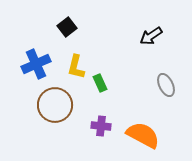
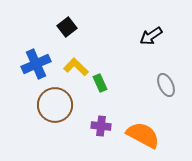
yellow L-shape: rotated 120 degrees clockwise
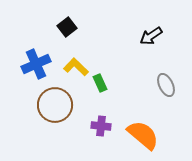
orange semicircle: rotated 12 degrees clockwise
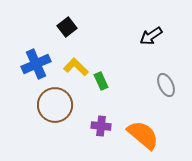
green rectangle: moved 1 px right, 2 px up
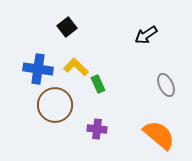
black arrow: moved 5 px left, 1 px up
blue cross: moved 2 px right, 5 px down; rotated 32 degrees clockwise
green rectangle: moved 3 px left, 3 px down
purple cross: moved 4 px left, 3 px down
orange semicircle: moved 16 px right
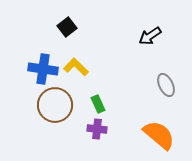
black arrow: moved 4 px right, 1 px down
blue cross: moved 5 px right
green rectangle: moved 20 px down
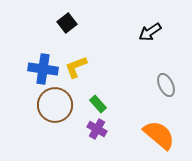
black square: moved 4 px up
black arrow: moved 4 px up
yellow L-shape: rotated 65 degrees counterclockwise
green rectangle: rotated 18 degrees counterclockwise
purple cross: rotated 24 degrees clockwise
